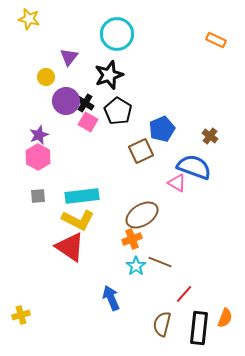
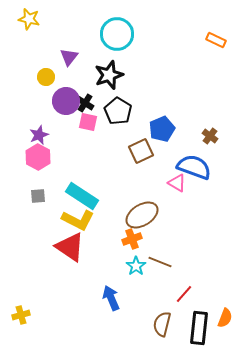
pink square: rotated 18 degrees counterclockwise
cyan rectangle: rotated 40 degrees clockwise
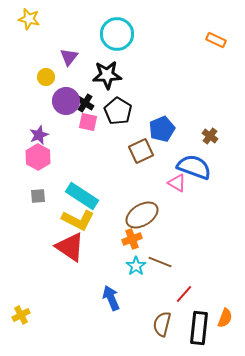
black star: moved 2 px left; rotated 16 degrees clockwise
yellow cross: rotated 12 degrees counterclockwise
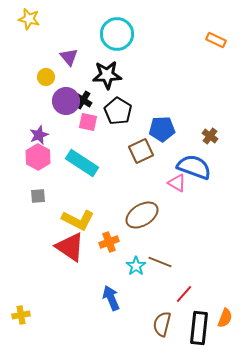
purple triangle: rotated 18 degrees counterclockwise
black cross: moved 2 px left, 3 px up
blue pentagon: rotated 20 degrees clockwise
cyan rectangle: moved 33 px up
orange cross: moved 23 px left, 3 px down
yellow cross: rotated 18 degrees clockwise
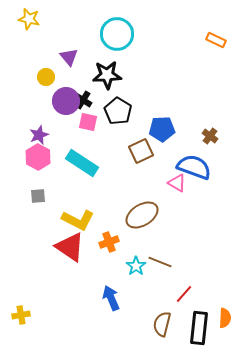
orange semicircle: rotated 18 degrees counterclockwise
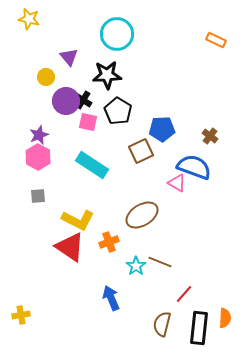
cyan rectangle: moved 10 px right, 2 px down
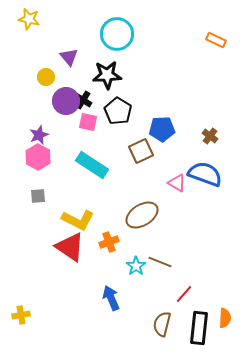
blue semicircle: moved 11 px right, 7 px down
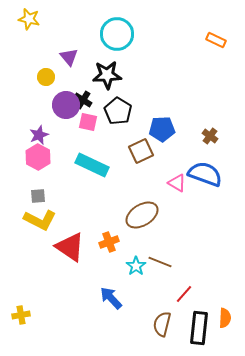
purple circle: moved 4 px down
cyan rectangle: rotated 8 degrees counterclockwise
yellow L-shape: moved 38 px left
blue arrow: rotated 20 degrees counterclockwise
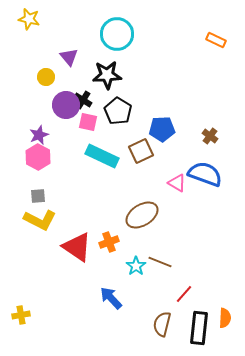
cyan rectangle: moved 10 px right, 9 px up
red triangle: moved 7 px right
